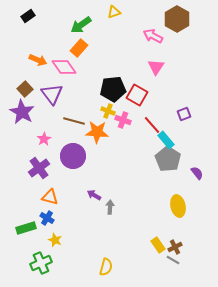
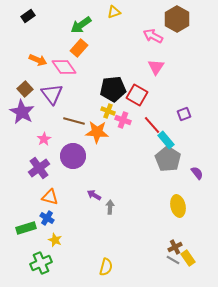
yellow rectangle: moved 30 px right, 13 px down
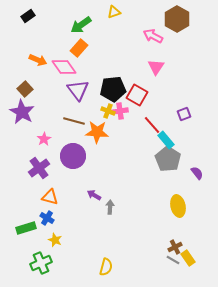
purple triangle: moved 26 px right, 4 px up
pink cross: moved 3 px left, 9 px up; rotated 28 degrees counterclockwise
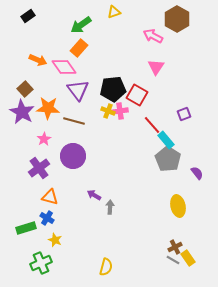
orange star: moved 49 px left, 24 px up
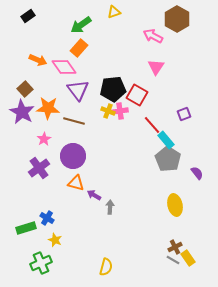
orange triangle: moved 26 px right, 14 px up
yellow ellipse: moved 3 px left, 1 px up
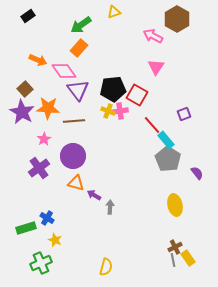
pink diamond: moved 4 px down
brown line: rotated 20 degrees counterclockwise
gray line: rotated 48 degrees clockwise
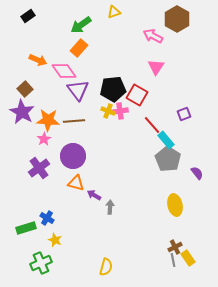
orange star: moved 12 px down
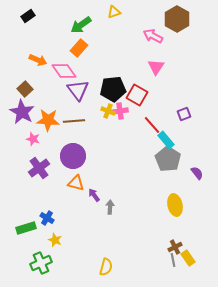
pink star: moved 11 px left; rotated 24 degrees counterclockwise
purple arrow: rotated 24 degrees clockwise
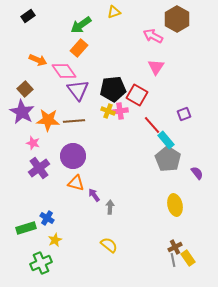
pink star: moved 4 px down
yellow star: rotated 24 degrees clockwise
yellow semicircle: moved 3 px right, 22 px up; rotated 66 degrees counterclockwise
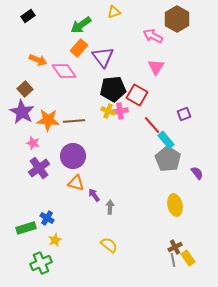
purple triangle: moved 25 px right, 33 px up
